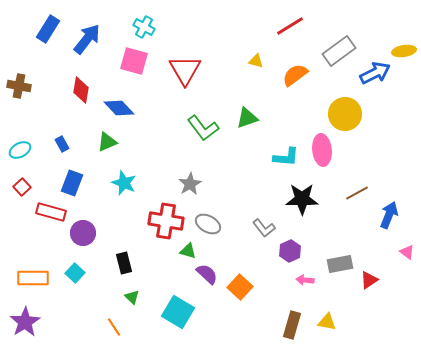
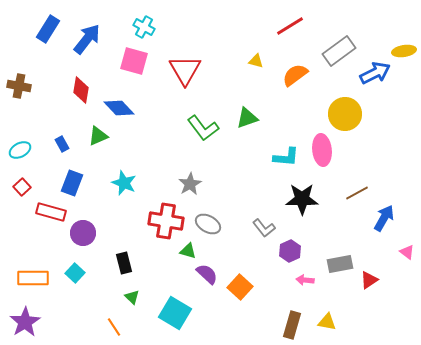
green triangle at (107, 142): moved 9 px left, 6 px up
blue arrow at (389, 215): moved 5 px left, 3 px down; rotated 8 degrees clockwise
cyan square at (178, 312): moved 3 px left, 1 px down
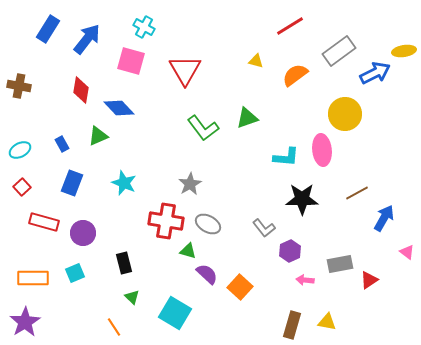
pink square at (134, 61): moved 3 px left
red rectangle at (51, 212): moved 7 px left, 10 px down
cyan square at (75, 273): rotated 24 degrees clockwise
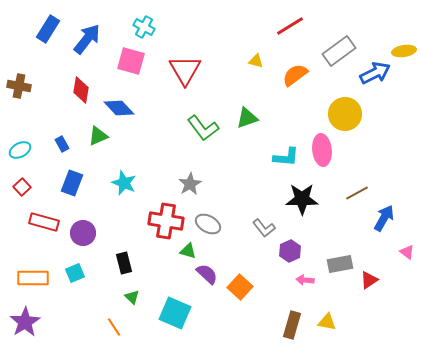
cyan square at (175, 313): rotated 8 degrees counterclockwise
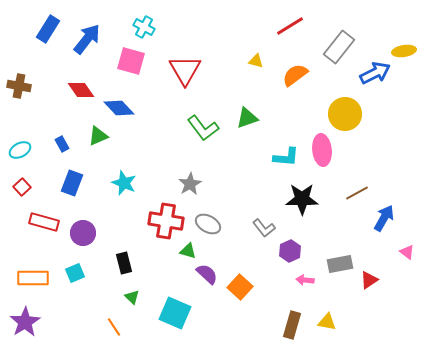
gray rectangle at (339, 51): moved 4 px up; rotated 16 degrees counterclockwise
red diamond at (81, 90): rotated 44 degrees counterclockwise
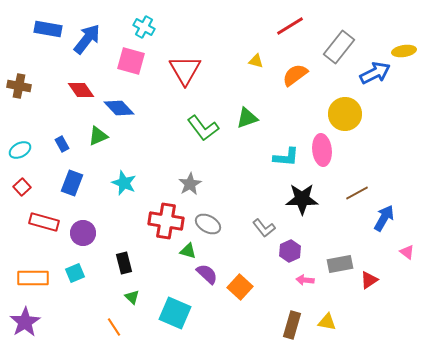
blue rectangle at (48, 29): rotated 68 degrees clockwise
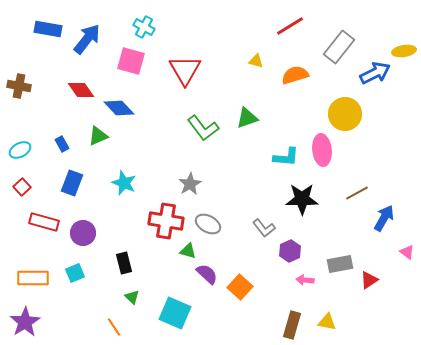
orange semicircle at (295, 75): rotated 20 degrees clockwise
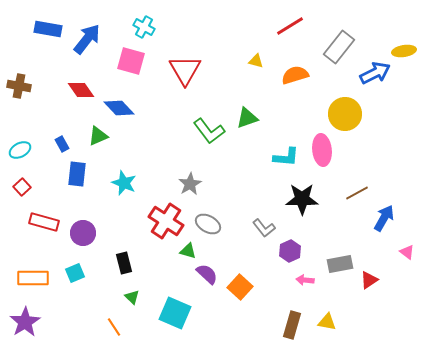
green L-shape at (203, 128): moved 6 px right, 3 px down
blue rectangle at (72, 183): moved 5 px right, 9 px up; rotated 15 degrees counterclockwise
red cross at (166, 221): rotated 24 degrees clockwise
